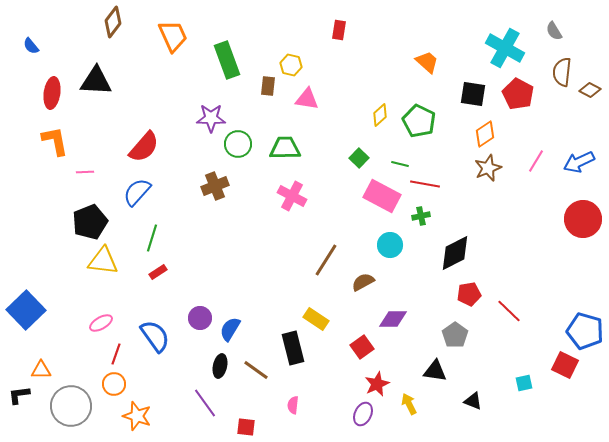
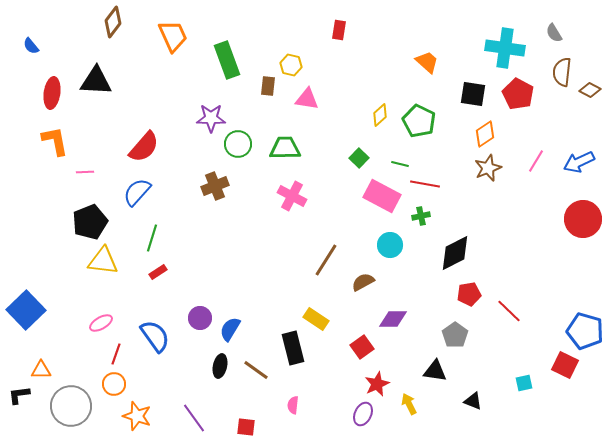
gray semicircle at (554, 31): moved 2 px down
cyan cross at (505, 48): rotated 21 degrees counterclockwise
purple line at (205, 403): moved 11 px left, 15 px down
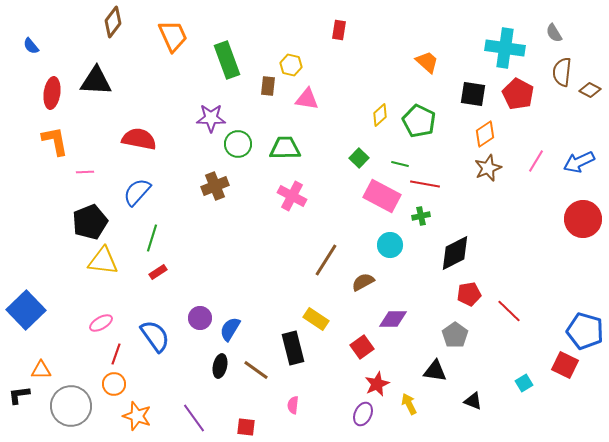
red semicircle at (144, 147): moved 5 px left, 8 px up; rotated 120 degrees counterclockwise
cyan square at (524, 383): rotated 18 degrees counterclockwise
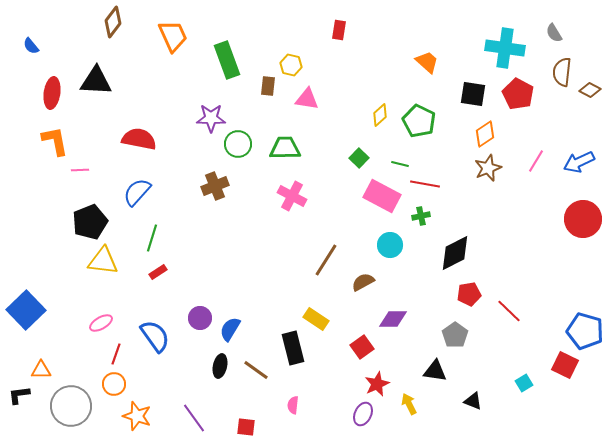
pink line at (85, 172): moved 5 px left, 2 px up
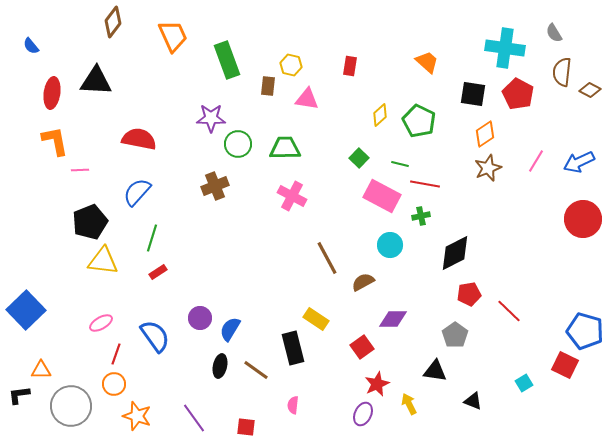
red rectangle at (339, 30): moved 11 px right, 36 px down
brown line at (326, 260): moved 1 px right, 2 px up; rotated 60 degrees counterclockwise
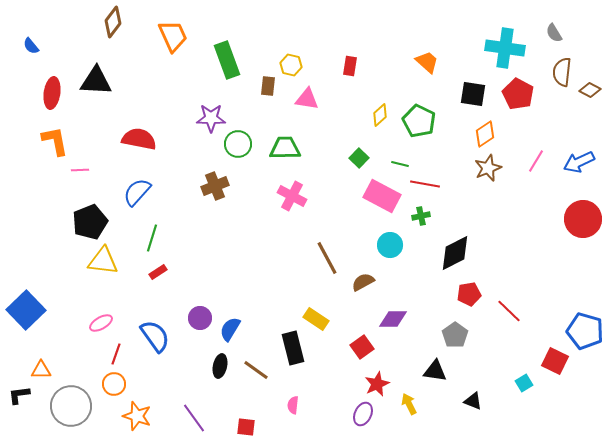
red square at (565, 365): moved 10 px left, 4 px up
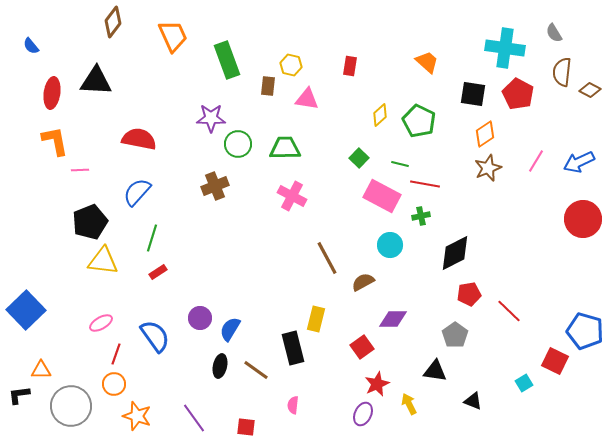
yellow rectangle at (316, 319): rotated 70 degrees clockwise
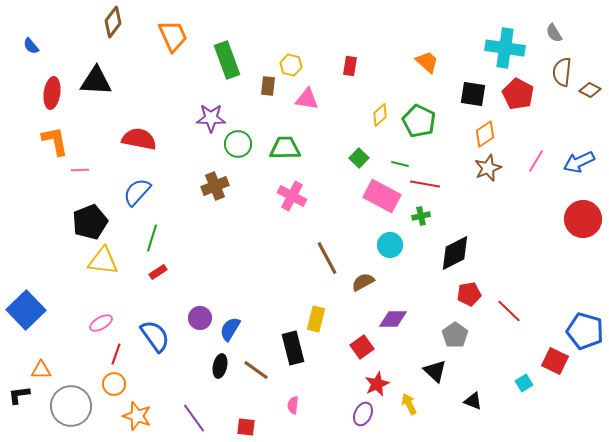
black triangle at (435, 371): rotated 35 degrees clockwise
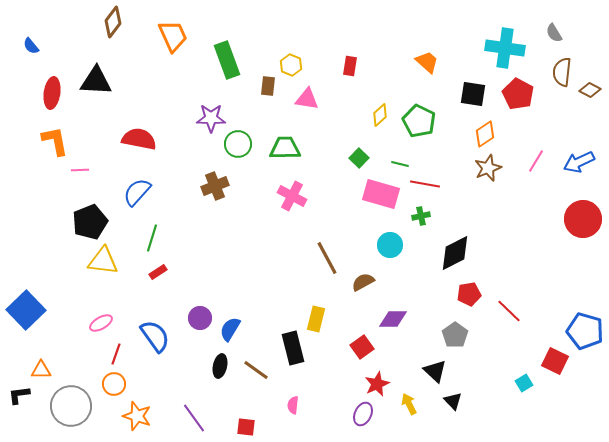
yellow hexagon at (291, 65): rotated 10 degrees clockwise
pink rectangle at (382, 196): moved 1 px left, 2 px up; rotated 12 degrees counterclockwise
black triangle at (473, 401): moved 20 px left; rotated 24 degrees clockwise
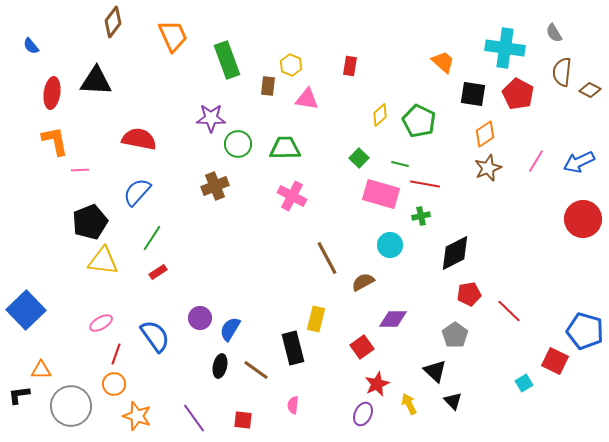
orange trapezoid at (427, 62): moved 16 px right
green line at (152, 238): rotated 16 degrees clockwise
red square at (246, 427): moved 3 px left, 7 px up
